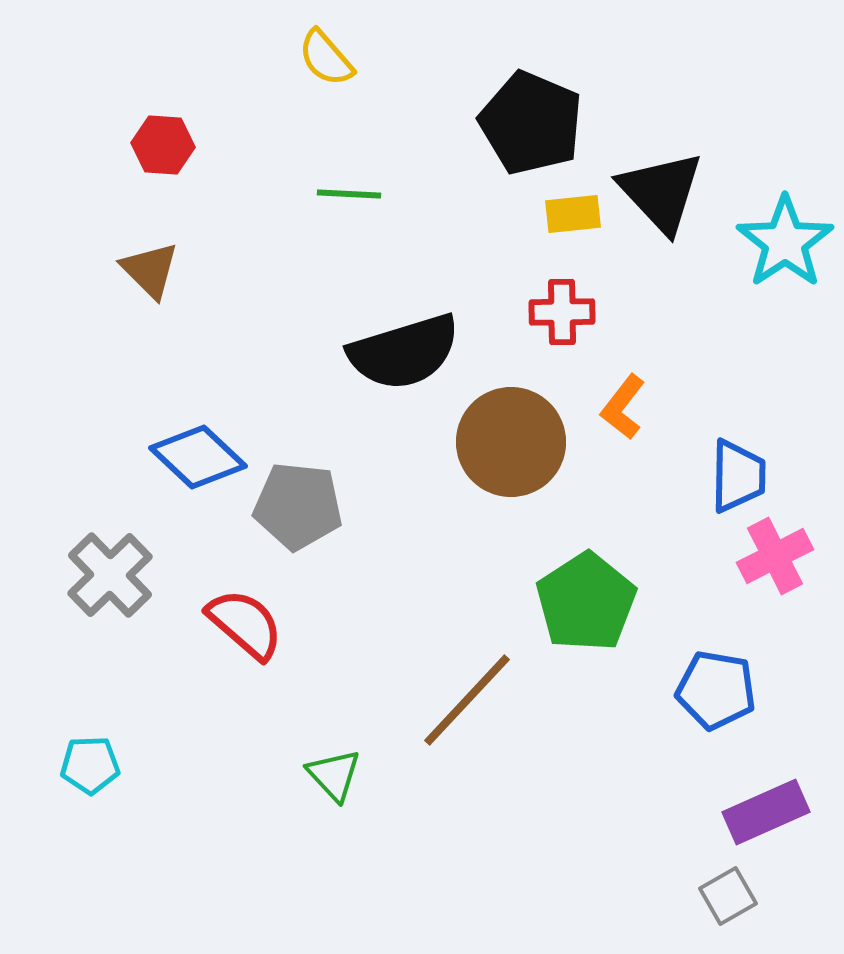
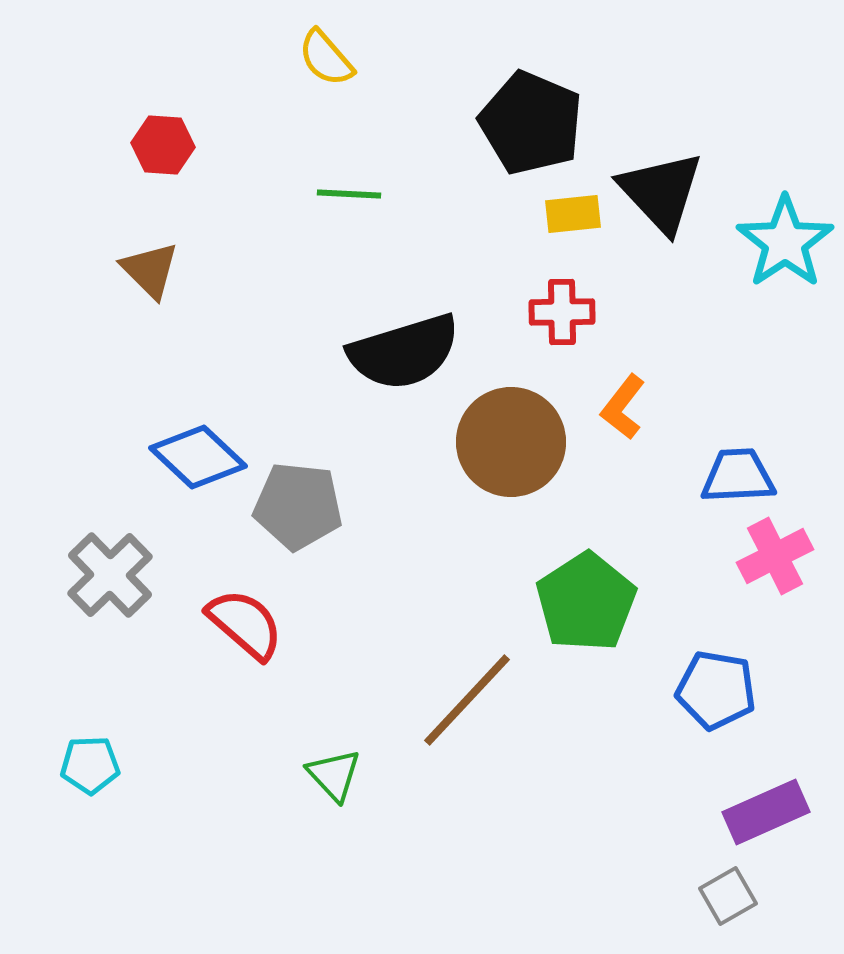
blue trapezoid: rotated 94 degrees counterclockwise
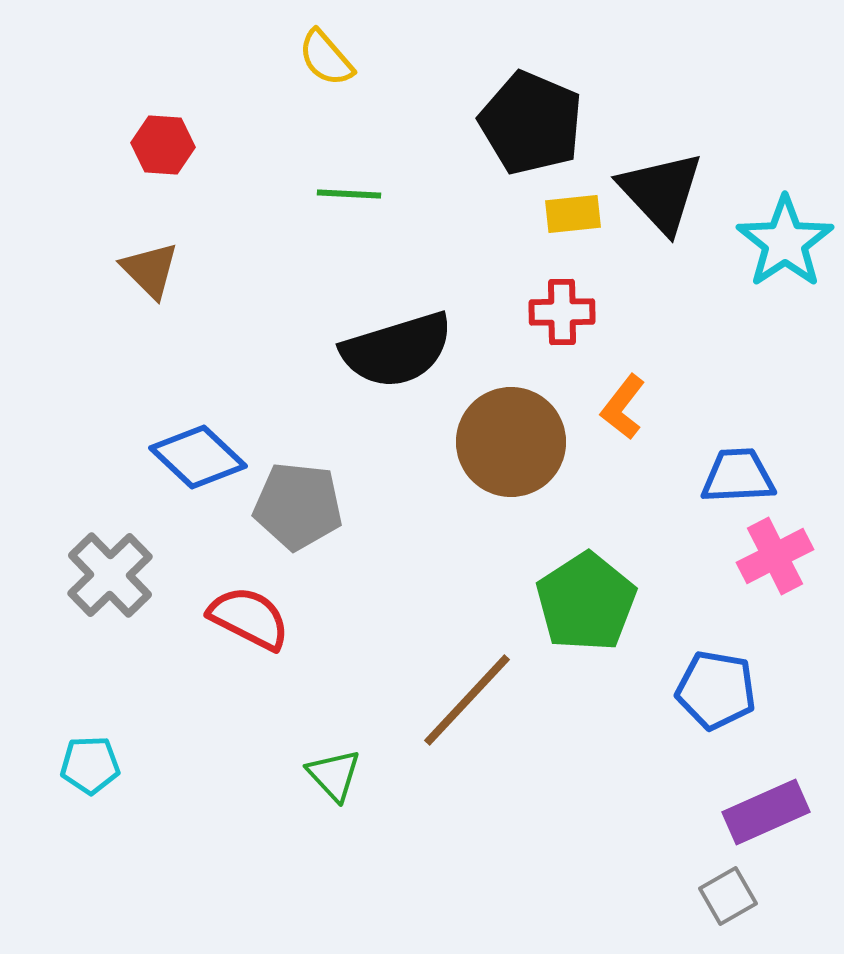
black semicircle: moved 7 px left, 2 px up
red semicircle: moved 4 px right, 6 px up; rotated 14 degrees counterclockwise
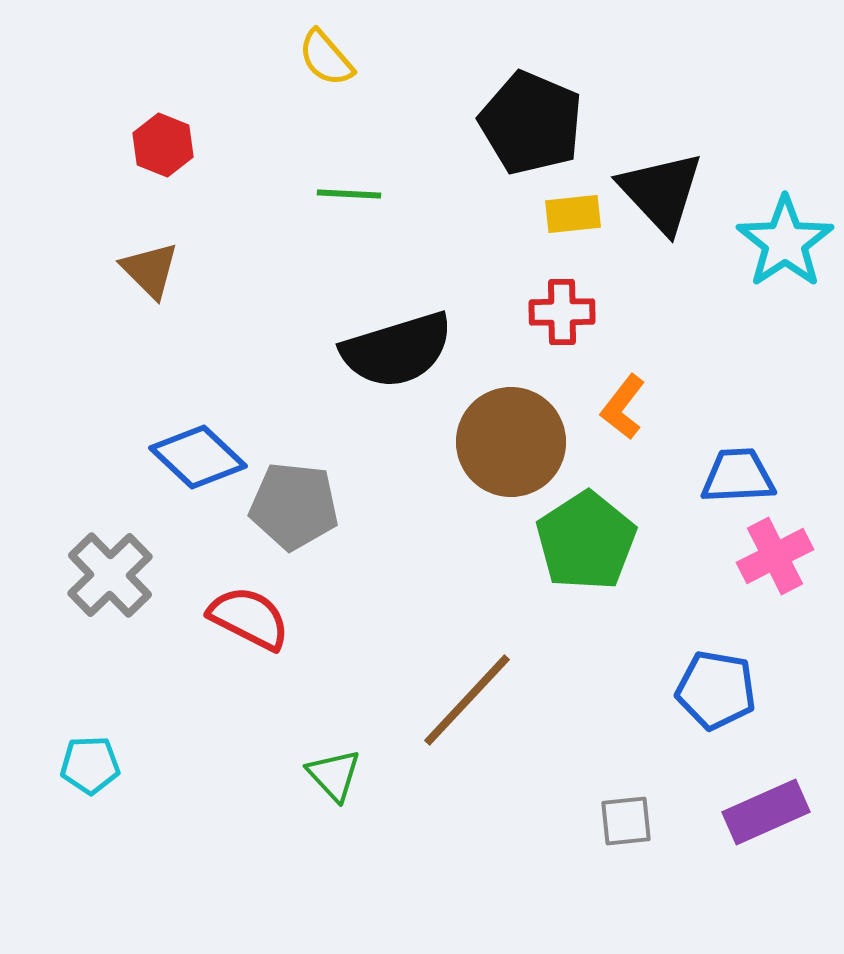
red hexagon: rotated 18 degrees clockwise
gray pentagon: moved 4 px left
green pentagon: moved 61 px up
gray square: moved 102 px left, 75 px up; rotated 24 degrees clockwise
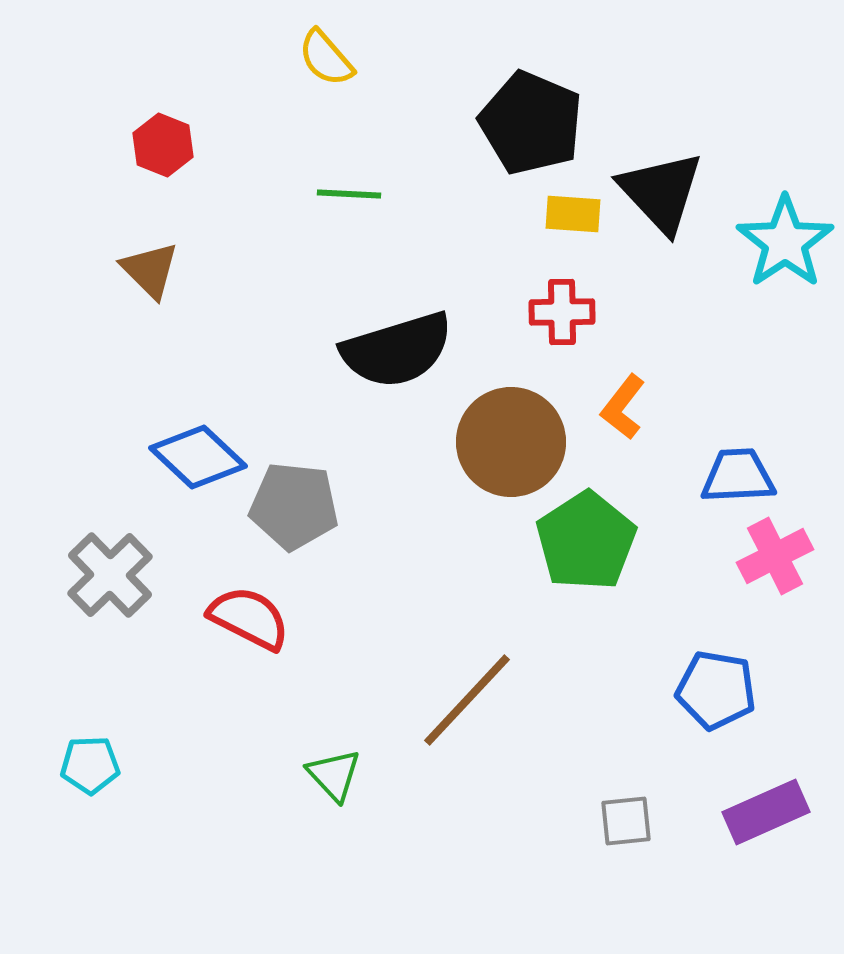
yellow rectangle: rotated 10 degrees clockwise
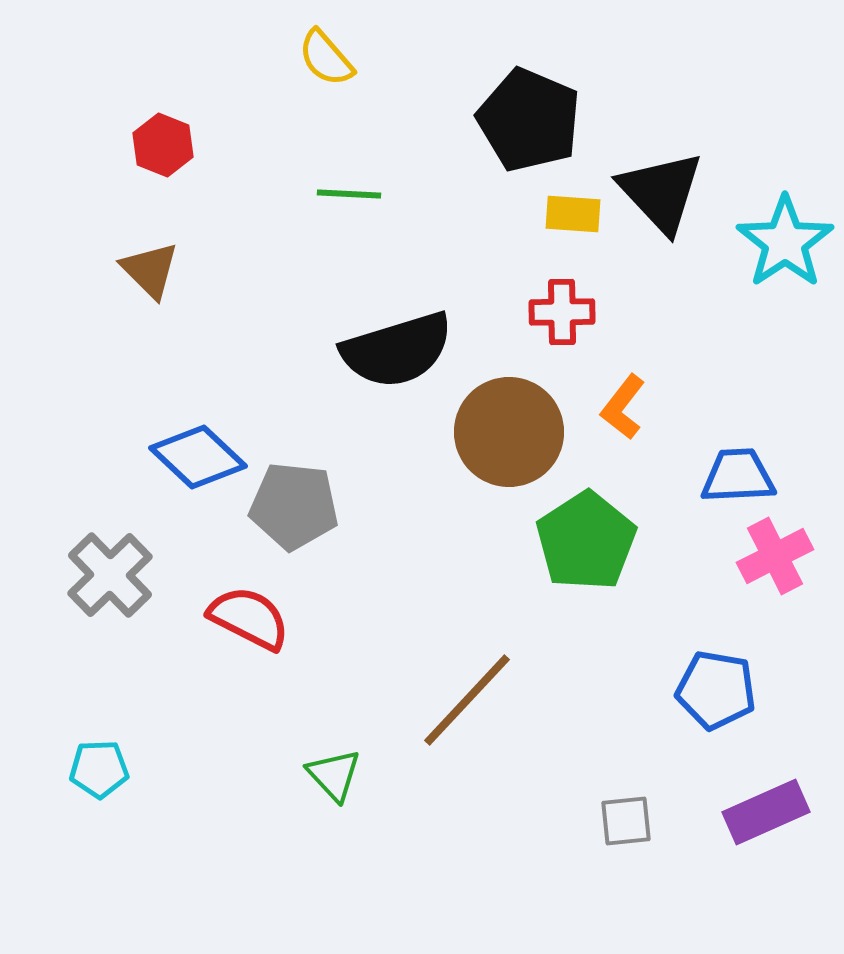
black pentagon: moved 2 px left, 3 px up
brown circle: moved 2 px left, 10 px up
cyan pentagon: moved 9 px right, 4 px down
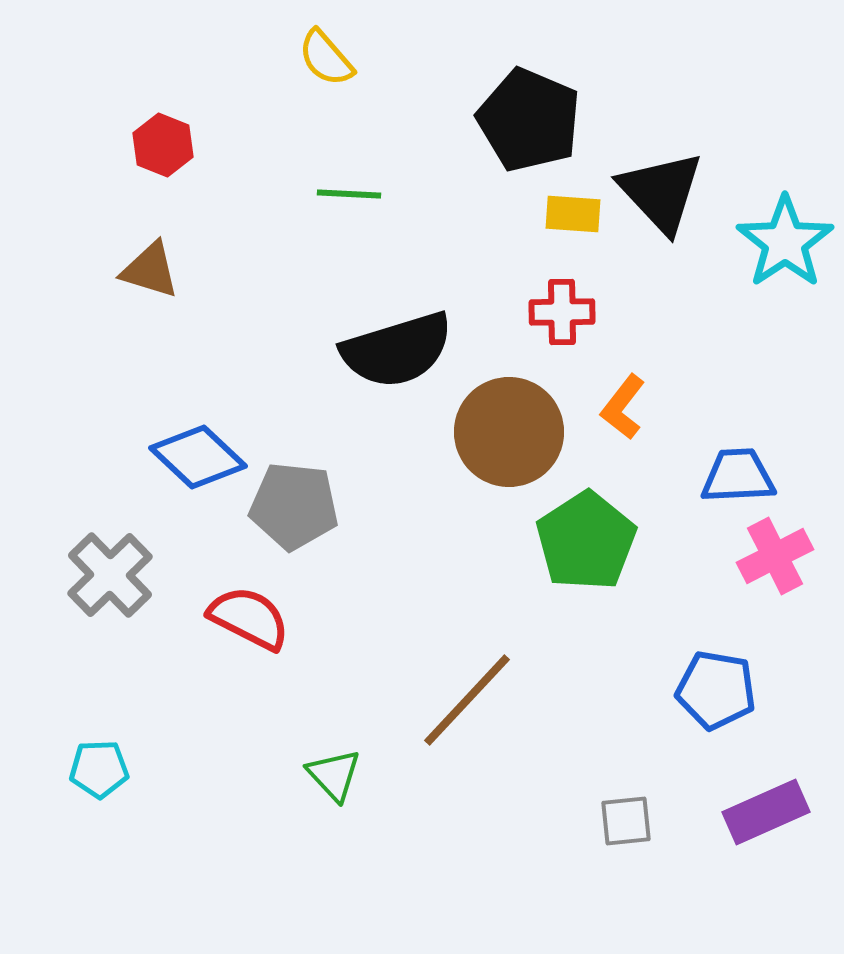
brown triangle: rotated 28 degrees counterclockwise
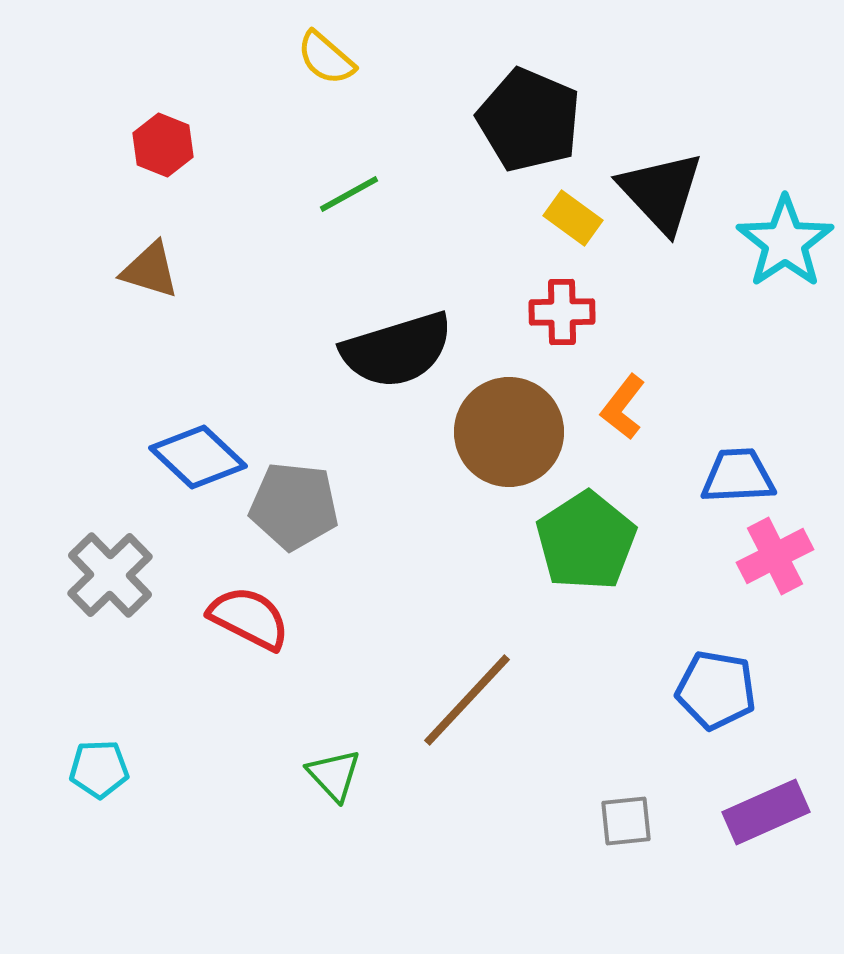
yellow semicircle: rotated 8 degrees counterclockwise
green line: rotated 32 degrees counterclockwise
yellow rectangle: moved 4 px down; rotated 32 degrees clockwise
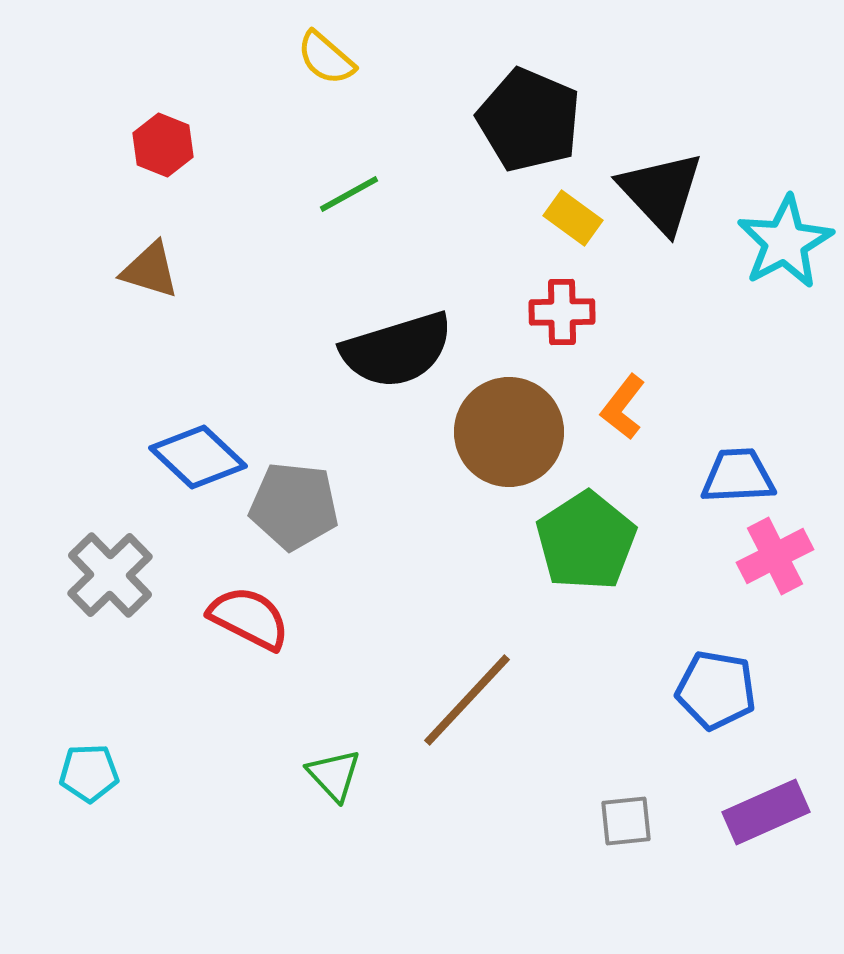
cyan star: rotated 6 degrees clockwise
cyan pentagon: moved 10 px left, 4 px down
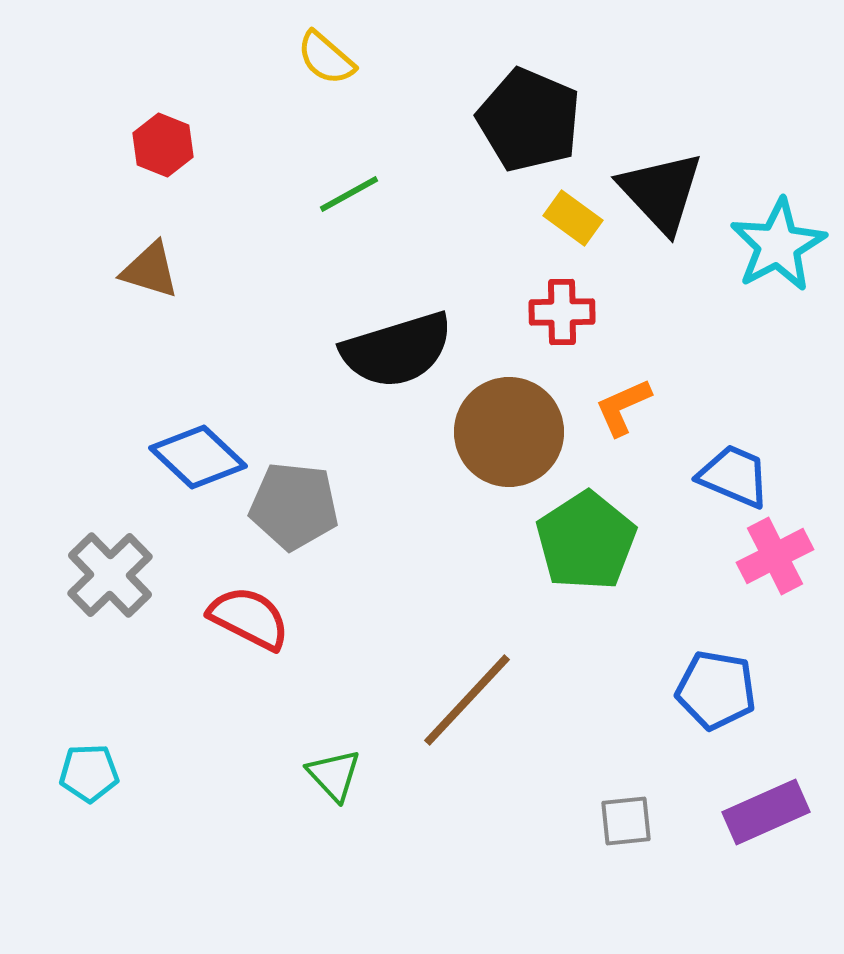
cyan star: moved 7 px left, 3 px down
orange L-shape: rotated 28 degrees clockwise
blue trapezoid: moved 4 px left; rotated 26 degrees clockwise
